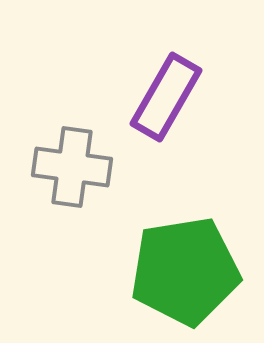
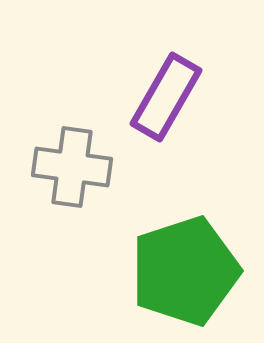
green pentagon: rotated 9 degrees counterclockwise
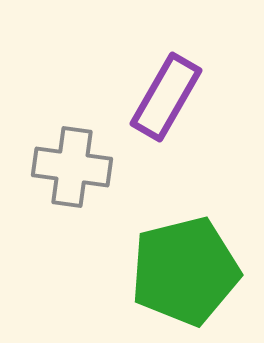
green pentagon: rotated 4 degrees clockwise
